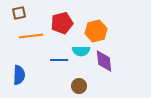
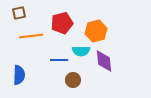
brown circle: moved 6 px left, 6 px up
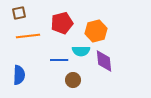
orange line: moved 3 px left
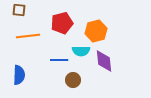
brown square: moved 3 px up; rotated 16 degrees clockwise
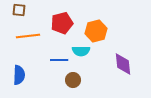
purple diamond: moved 19 px right, 3 px down
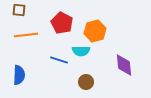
red pentagon: rotated 30 degrees counterclockwise
orange hexagon: moved 1 px left
orange line: moved 2 px left, 1 px up
blue line: rotated 18 degrees clockwise
purple diamond: moved 1 px right, 1 px down
brown circle: moved 13 px right, 2 px down
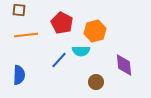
blue line: rotated 66 degrees counterclockwise
brown circle: moved 10 px right
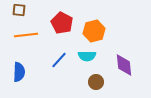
orange hexagon: moved 1 px left
cyan semicircle: moved 6 px right, 5 px down
blue semicircle: moved 3 px up
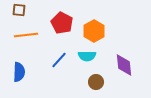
orange hexagon: rotated 15 degrees counterclockwise
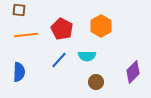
red pentagon: moved 6 px down
orange hexagon: moved 7 px right, 5 px up
purple diamond: moved 9 px right, 7 px down; rotated 50 degrees clockwise
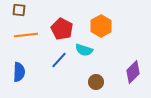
cyan semicircle: moved 3 px left, 6 px up; rotated 18 degrees clockwise
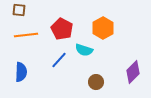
orange hexagon: moved 2 px right, 2 px down
blue semicircle: moved 2 px right
